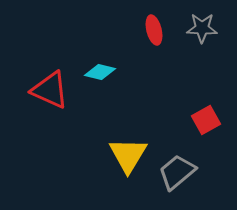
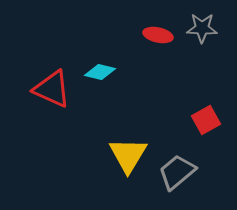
red ellipse: moved 4 px right, 5 px down; rotated 64 degrees counterclockwise
red triangle: moved 2 px right, 1 px up
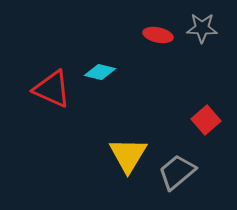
red square: rotated 12 degrees counterclockwise
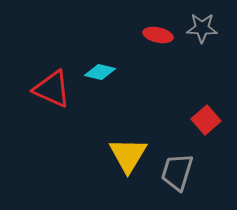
gray trapezoid: rotated 33 degrees counterclockwise
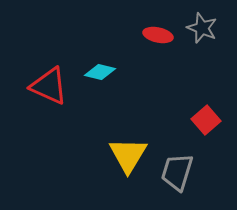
gray star: rotated 20 degrees clockwise
red triangle: moved 3 px left, 3 px up
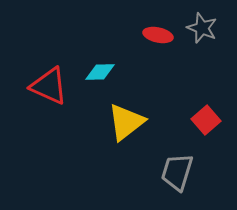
cyan diamond: rotated 16 degrees counterclockwise
yellow triangle: moved 2 px left, 33 px up; rotated 21 degrees clockwise
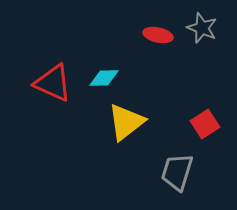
cyan diamond: moved 4 px right, 6 px down
red triangle: moved 4 px right, 3 px up
red square: moved 1 px left, 4 px down; rotated 8 degrees clockwise
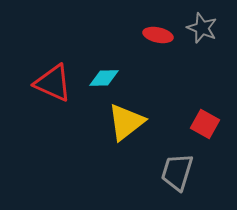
red square: rotated 28 degrees counterclockwise
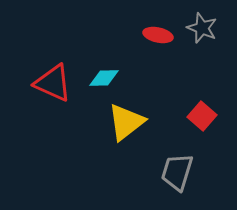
red square: moved 3 px left, 8 px up; rotated 12 degrees clockwise
